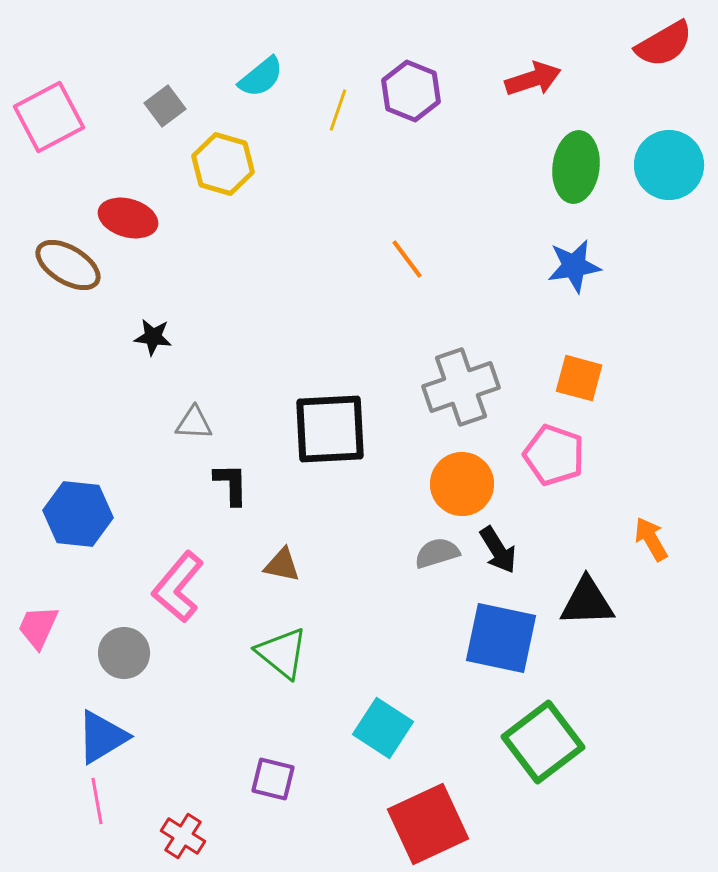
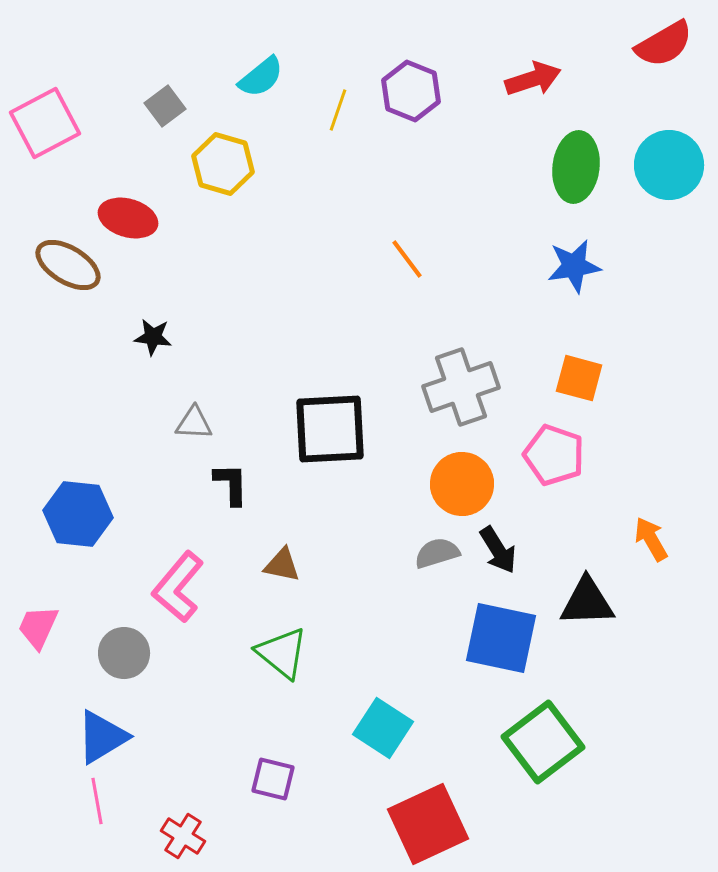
pink square: moved 4 px left, 6 px down
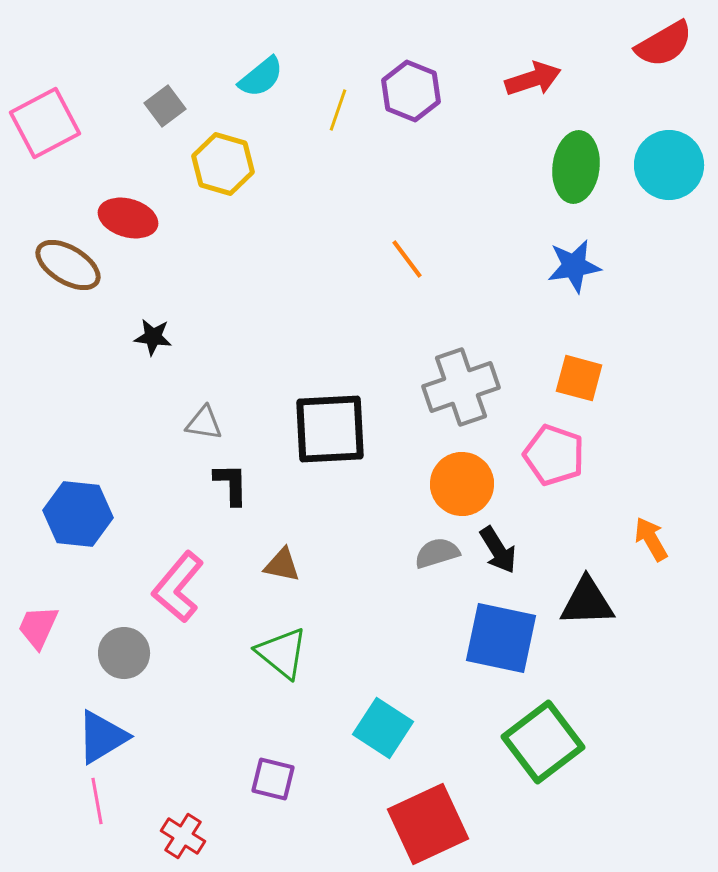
gray triangle: moved 10 px right; rotated 6 degrees clockwise
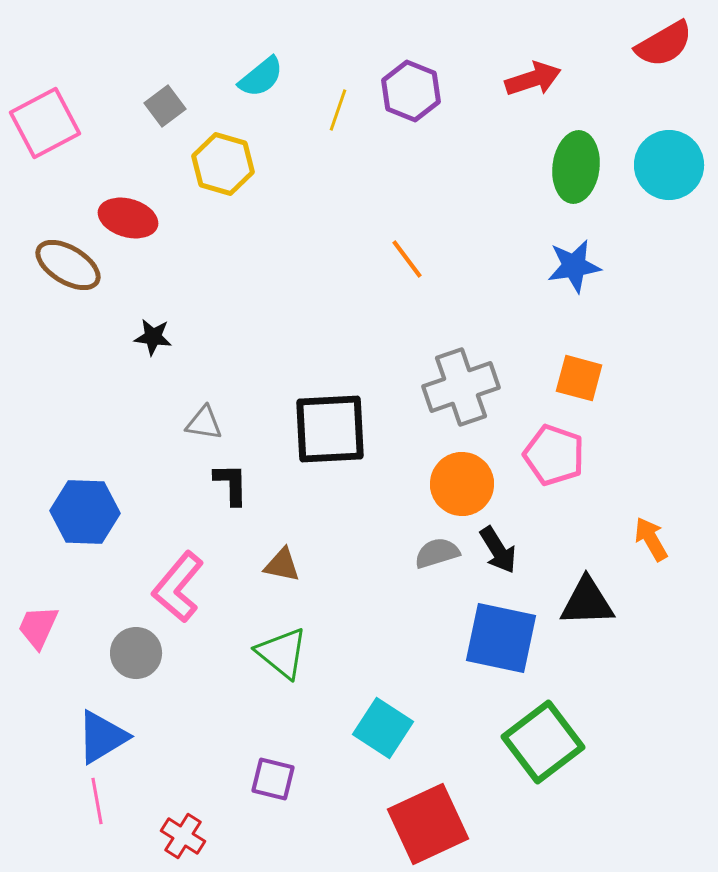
blue hexagon: moved 7 px right, 2 px up; rotated 4 degrees counterclockwise
gray circle: moved 12 px right
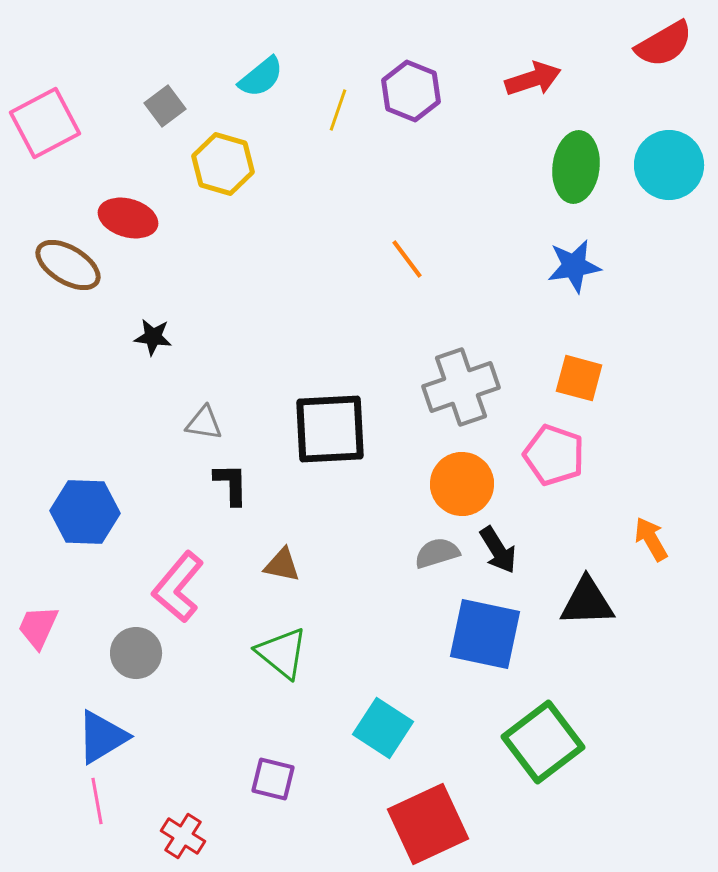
blue square: moved 16 px left, 4 px up
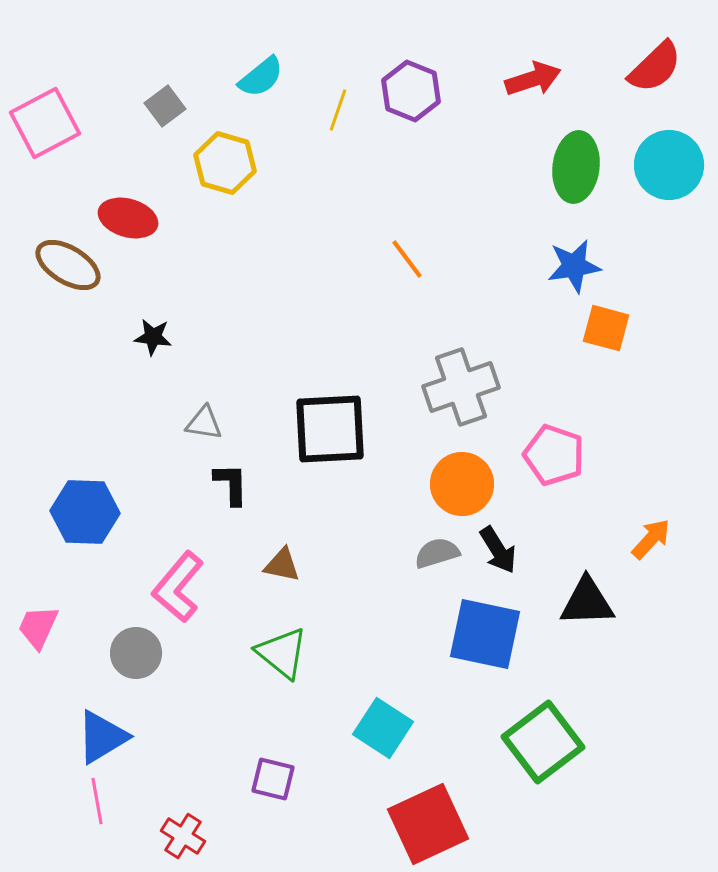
red semicircle: moved 9 px left, 23 px down; rotated 14 degrees counterclockwise
yellow hexagon: moved 2 px right, 1 px up
orange square: moved 27 px right, 50 px up
orange arrow: rotated 72 degrees clockwise
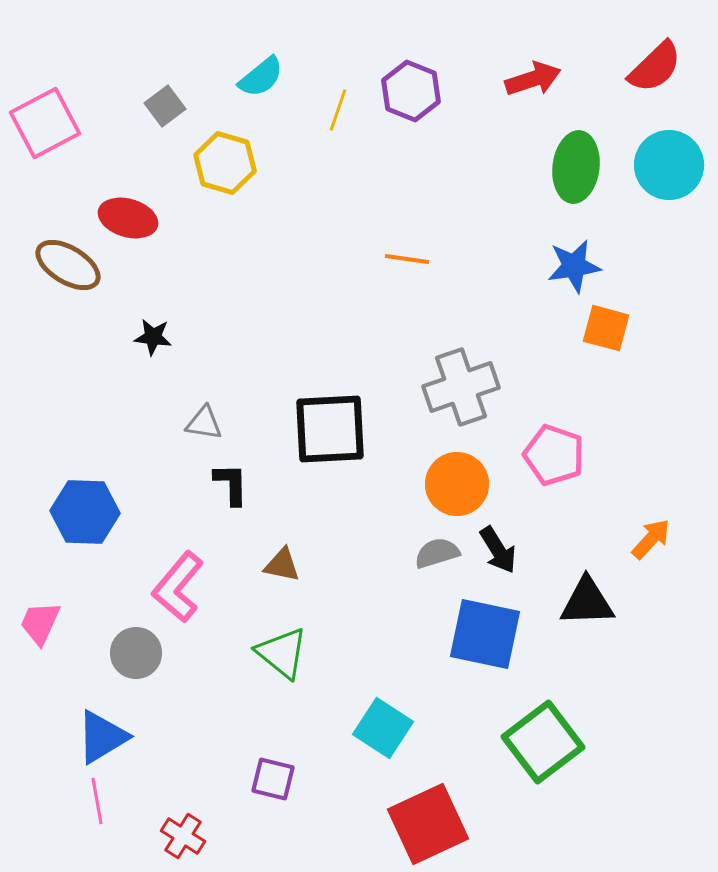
orange line: rotated 45 degrees counterclockwise
orange circle: moved 5 px left
pink trapezoid: moved 2 px right, 4 px up
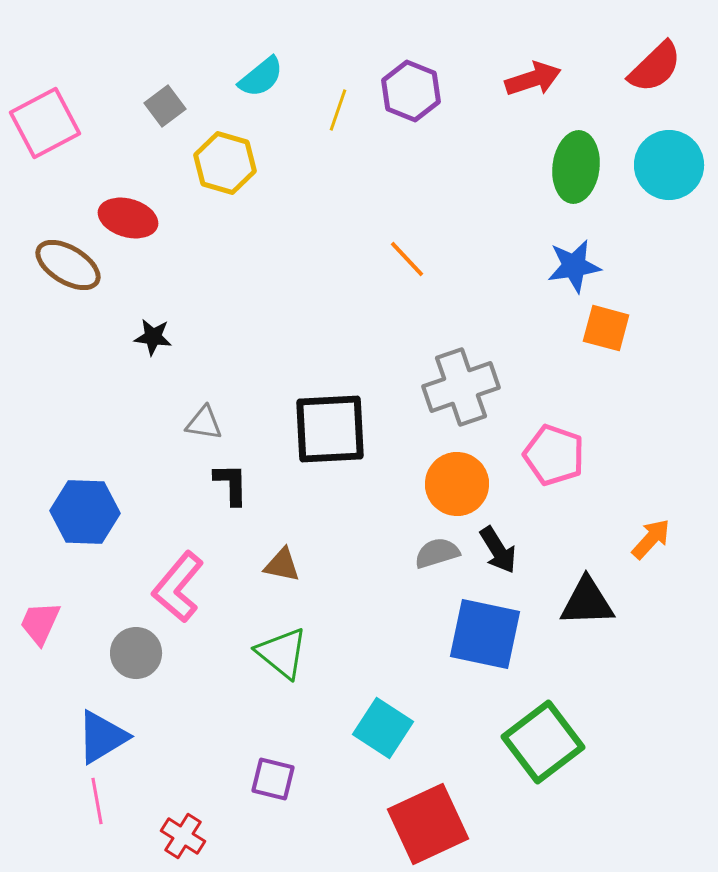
orange line: rotated 39 degrees clockwise
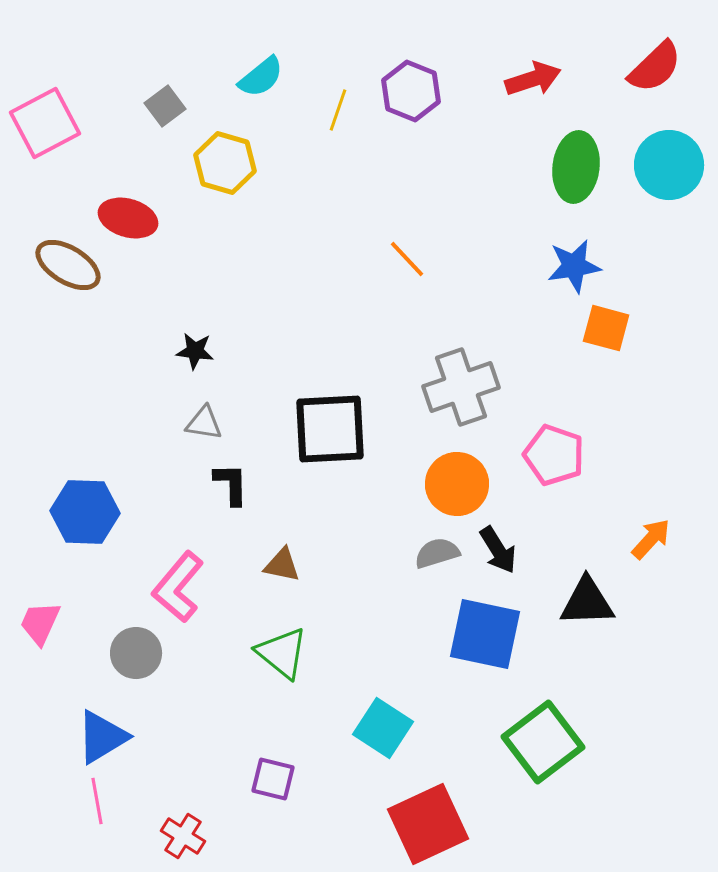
black star: moved 42 px right, 14 px down
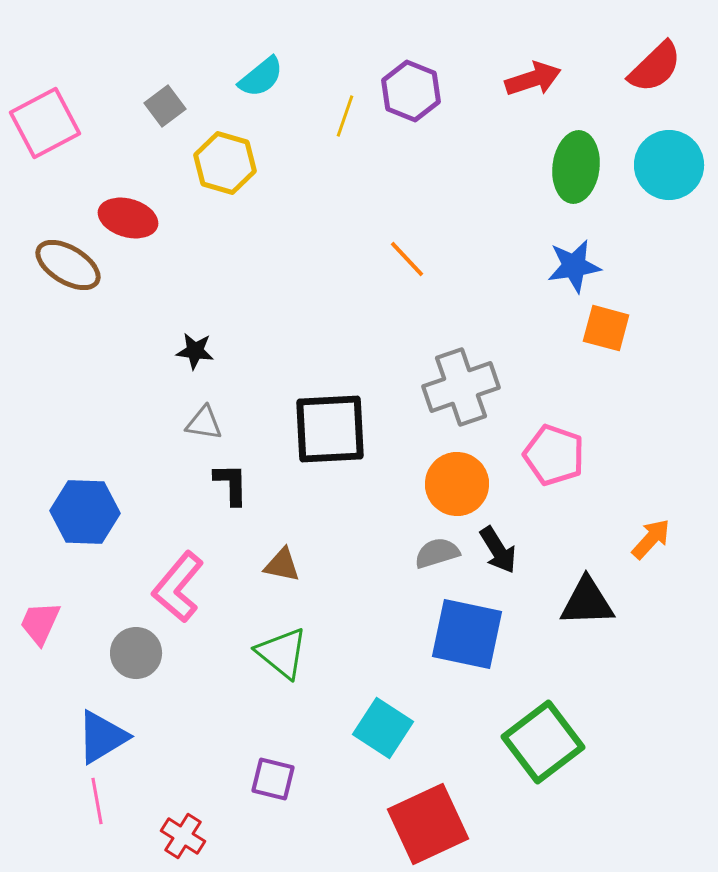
yellow line: moved 7 px right, 6 px down
blue square: moved 18 px left
